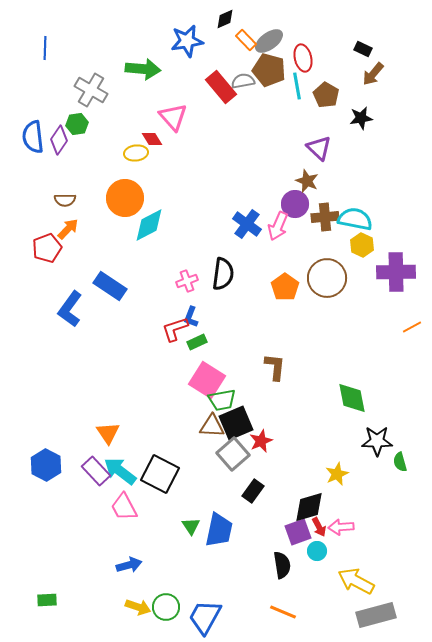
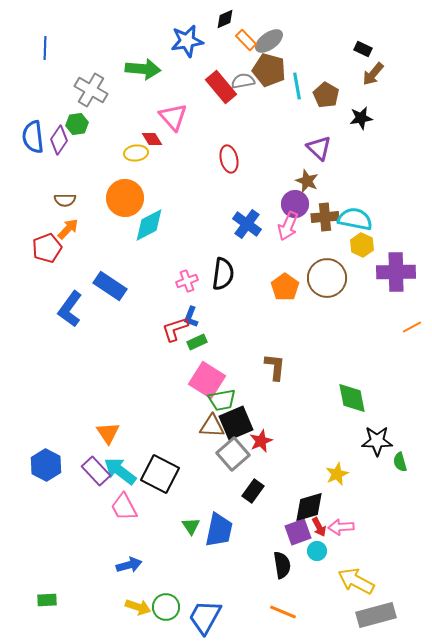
red ellipse at (303, 58): moved 74 px left, 101 px down
pink arrow at (278, 226): moved 10 px right
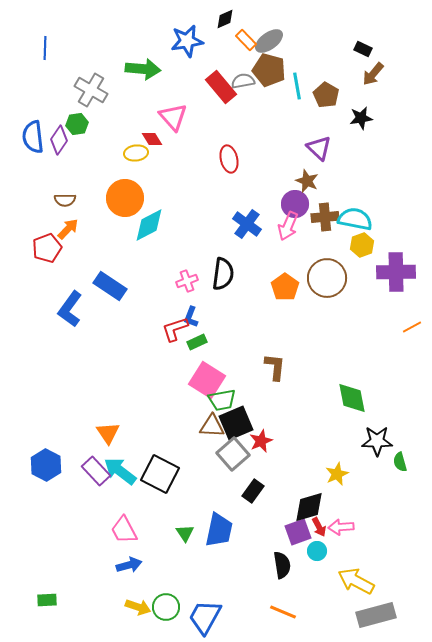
yellow hexagon at (362, 245): rotated 15 degrees clockwise
pink trapezoid at (124, 507): moved 23 px down
green triangle at (191, 526): moved 6 px left, 7 px down
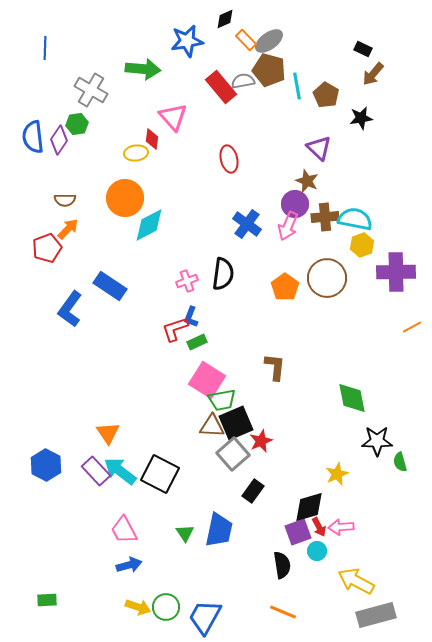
red diamond at (152, 139): rotated 40 degrees clockwise
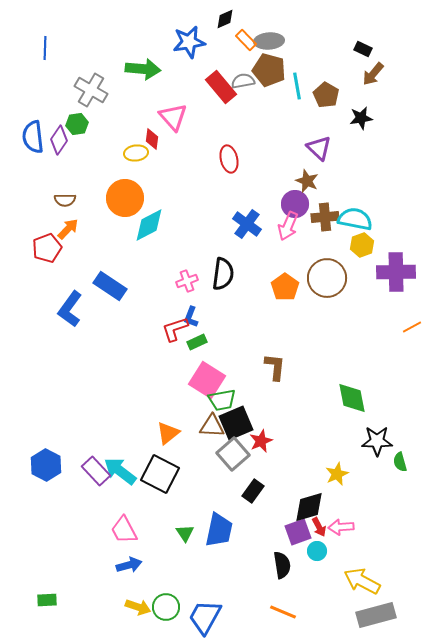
blue star at (187, 41): moved 2 px right, 1 px down
gray ellipse at (269, 41): rotated 32 degrees clockwise
orange triangle at (108, 433): moved 60 px right; rotated 25 degrees clockwise
yellow arrow at (356, 581): moved 6 px right
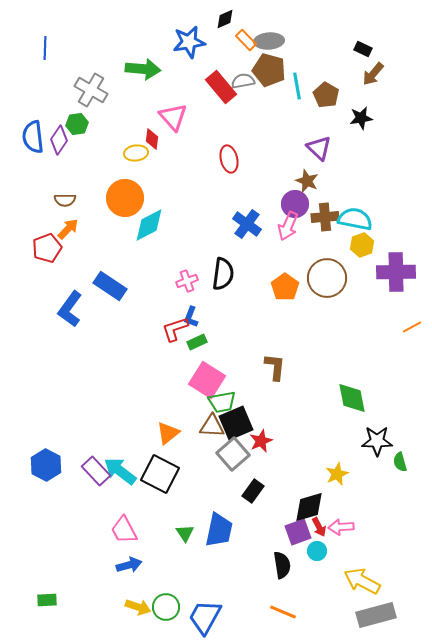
green trapezoid at (222, 400): moved 2 px down
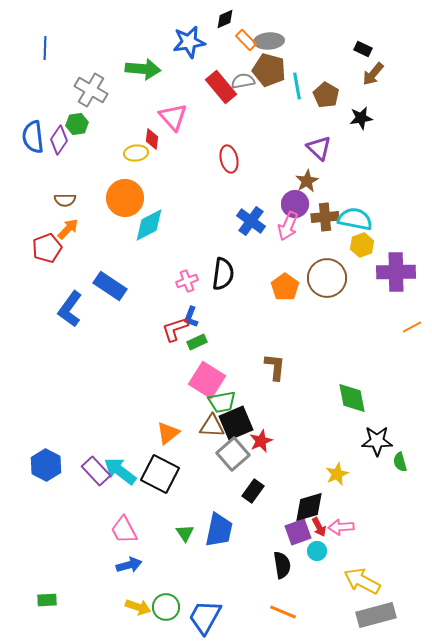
brown star at (307, 181): rotated 20 degrees clockwise
blue cross at (247, 224): moved 4 px right, 3 px up
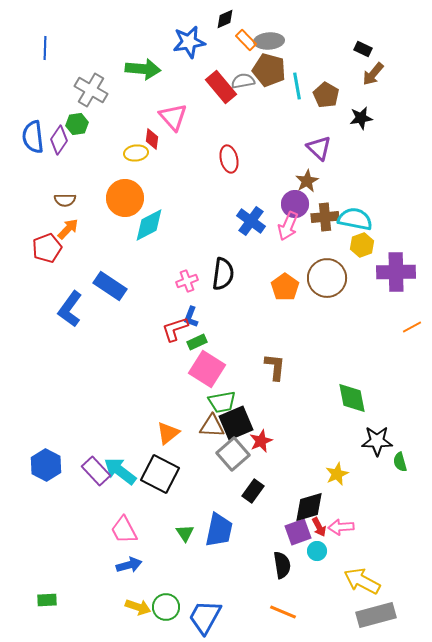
pink square at (207, 380): moved 11 px up
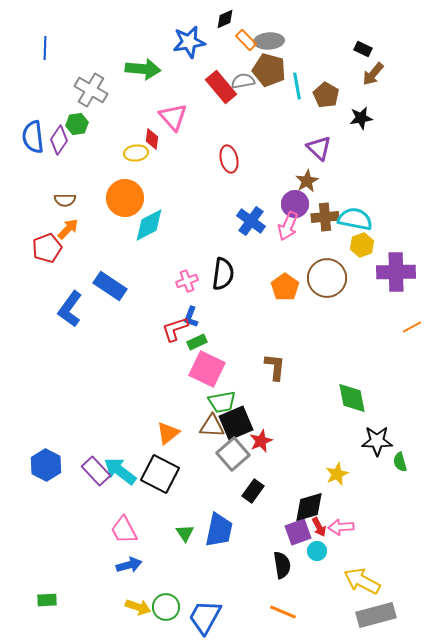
pink square at (207, 369): rotated 6 degrees counterclockwise
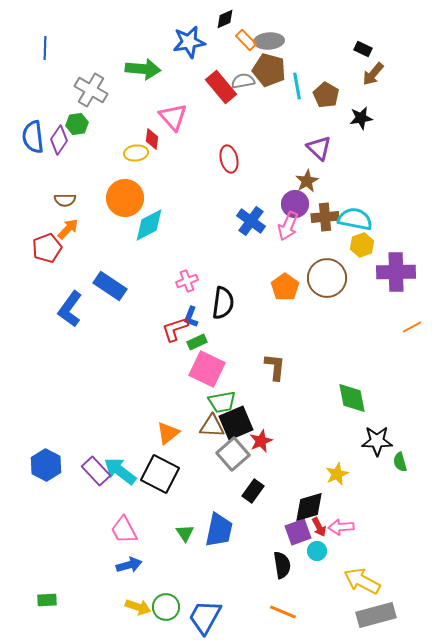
black semicircle at (223, 274): moved 29 px down
